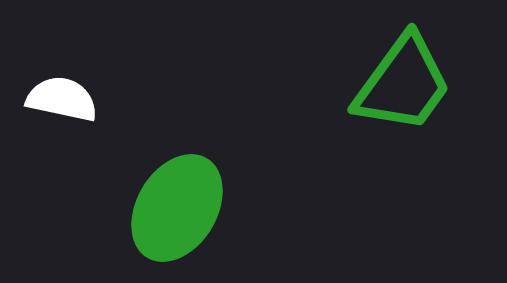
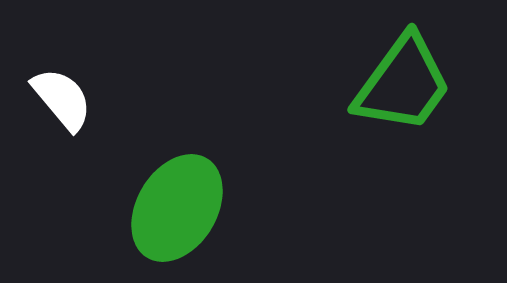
white semicircle: rotated 38 degrees clockwise
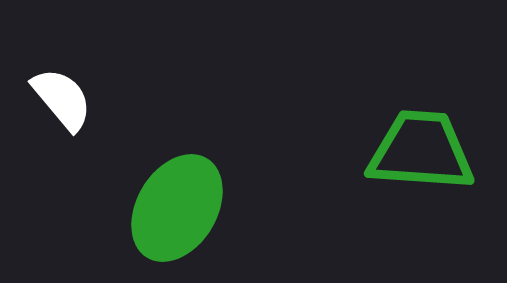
green trapezoid: moved 18 px right, 67 px down; rotated 122 degrees counterclockwise
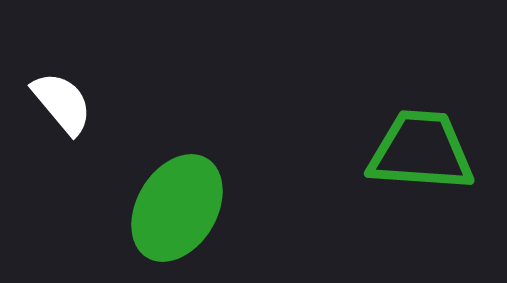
white semicircle: moved 4 px down
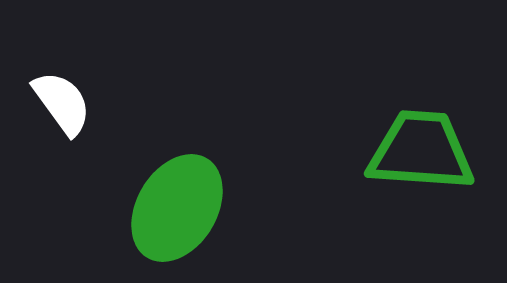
white semicircle: rotated 4 degrees clockwise
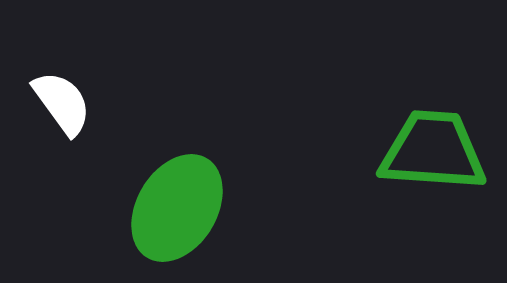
green trapezoid: moved 12 px right
